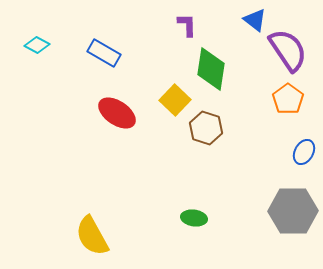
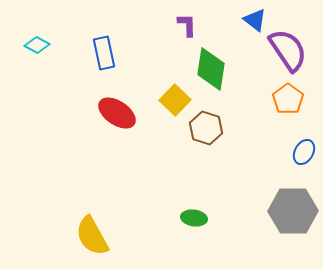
blue rectangle: rotated 48 degrees clockwise
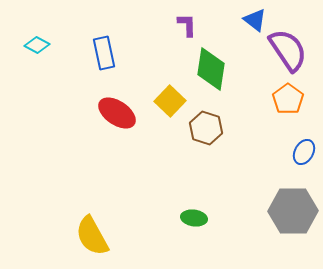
yellow square: moved 5 px left, 1 px down
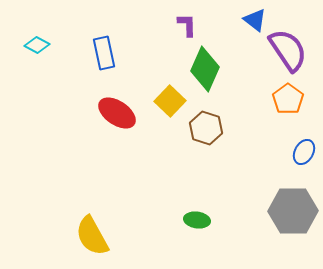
green diamond: moved 6 px left; rotated 15 degrees clockwise
green ellipse: moved 3 px right, 2 px down
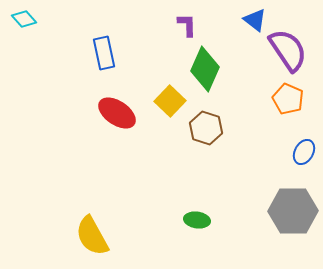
cyan diamond: moved 13 px left, 26 px up; rotated 20 degrees clockwise
orange pentagon: rotated 12 degrees counterclockwise
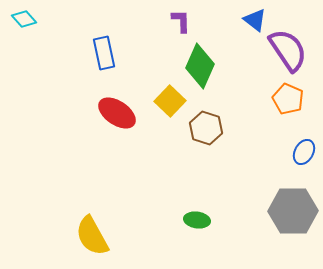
purple L-shape: moved 6 px left, 4 px up
green diamond: moved 5 px left, 3 px up
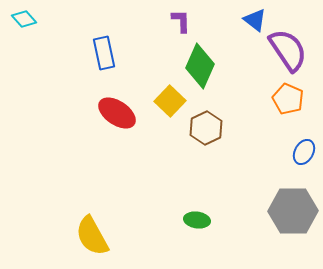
brown hexagon: rotated 16 degrees clockwise
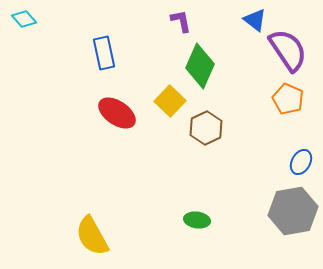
purple L-shape: rotated 10 degrees counterclockwise
blue ellipse: moved 3 px left, 10 px down
gray hexagon: rotated 9 degrees counterclockwise
